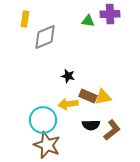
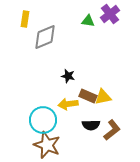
purple cross: rotated 36 degrees counterclockwise
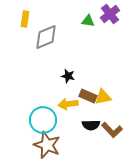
gray diamond: moved 1 px right
brown L-shape: rotated 85 degrees clockwise
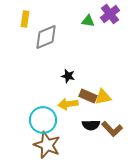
brown L-shape: moved 1 px up
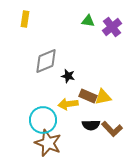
purple cross: moved 2 px right, 13 px down
gray diamond: moved 24 px down
brown star: moved 1 px right, 2 px up
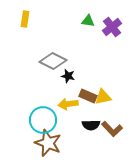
gray diamond: moved 7 px right; rotated 48 degrees clockwise
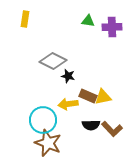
purple cross: rotated 36 degrees clockwise
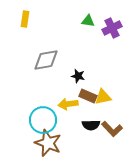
purple cross: moved 1 px down; rotated 24 degrees counterclockwise
gray diamond: moved 7 px left, 1 px up; rotated 36 degrees counterclockwise
black star: moved 10 px right
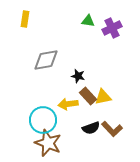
brown rectangle: rotated 24 degrees clockwise
black semicircle: moved 3 px down; rotated 18 degrees counterclockwise
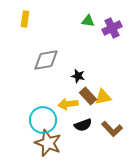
black semicircle: moved 8 px left, 3 px up
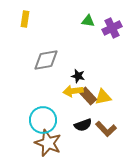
yellow arrow: moved 5 px right, 13 px up
brown L-shape: moved 6 px left
